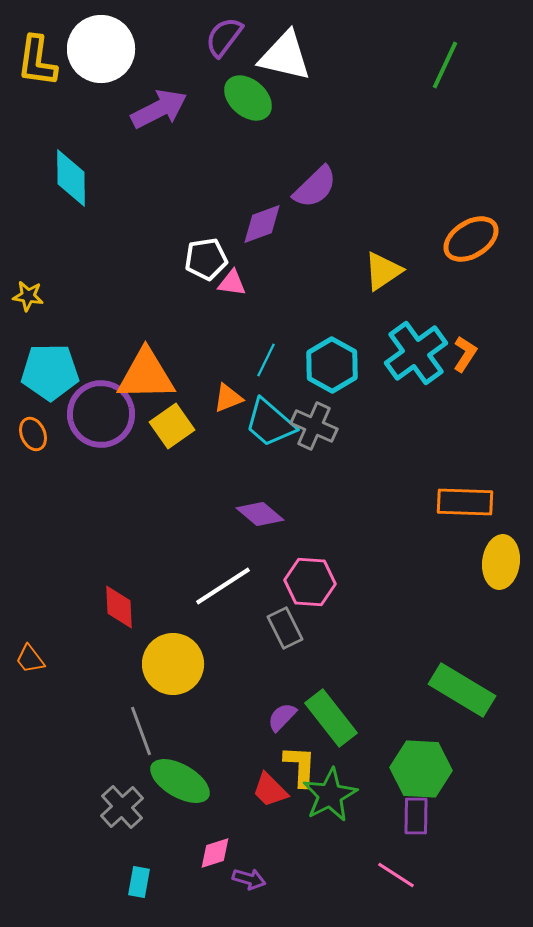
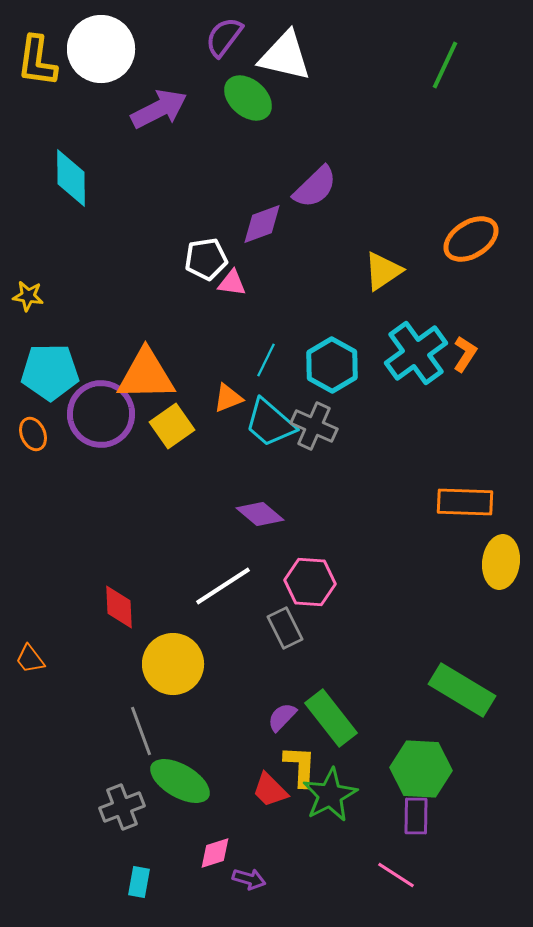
gray cross at (122, 807): rotated 21 degrees clockwise
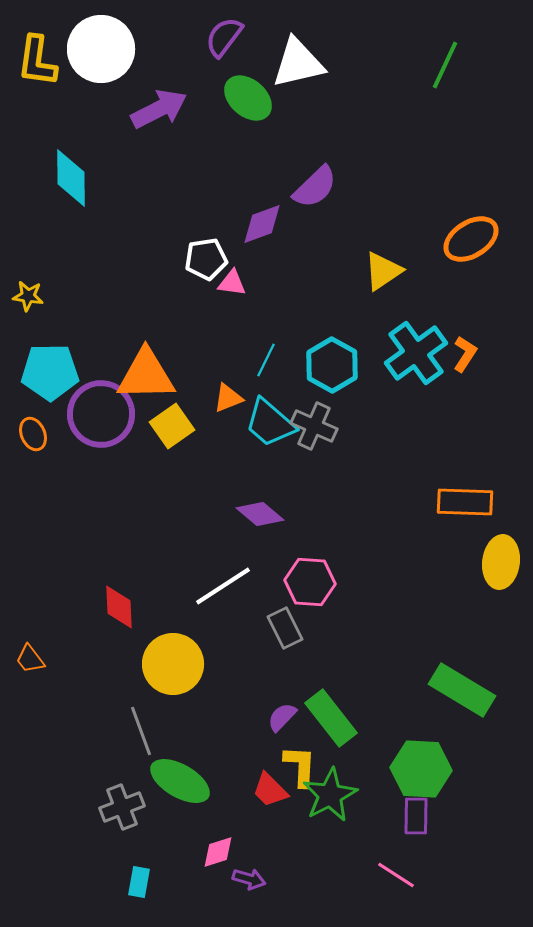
white triangle at (285, 56): moved 13 px right, 7 px down; rotated 26 degrees counterclockwise
pink diamond at (215, 853): moved 3 px right, 1 px up
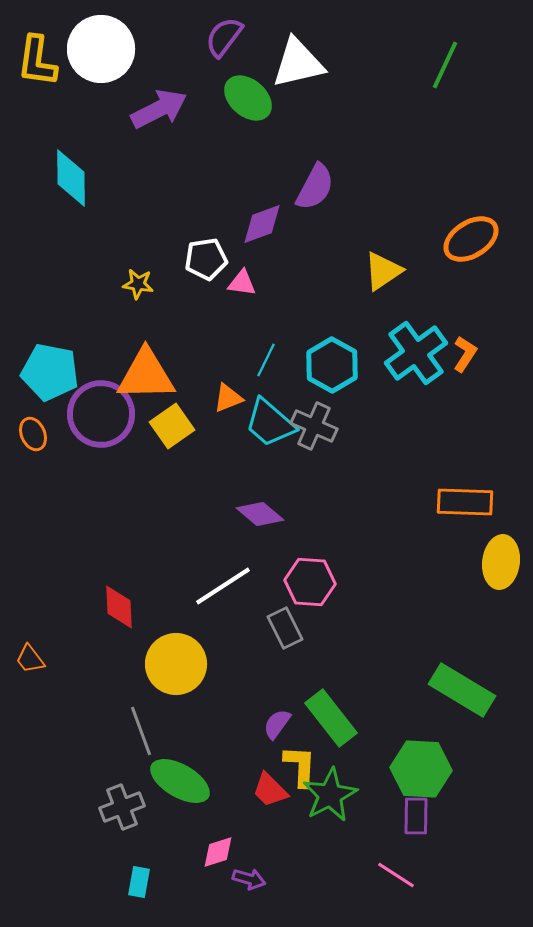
purple semicircle at (315, 187): rotated 18 degrees counterclockwise
pink triangle at (232, 283): moved 10 px right
yellow star at (28, 296): moved 110 px right, 12 px up
cyan pentagon at (50, 372): rotated 12 degrees clockwise
yellow circle at (173, 664): moved 3 px right
purple semicircle at (282, 717): moved 5 px left, 7 px down; rotated 8 degrees counterclockwise
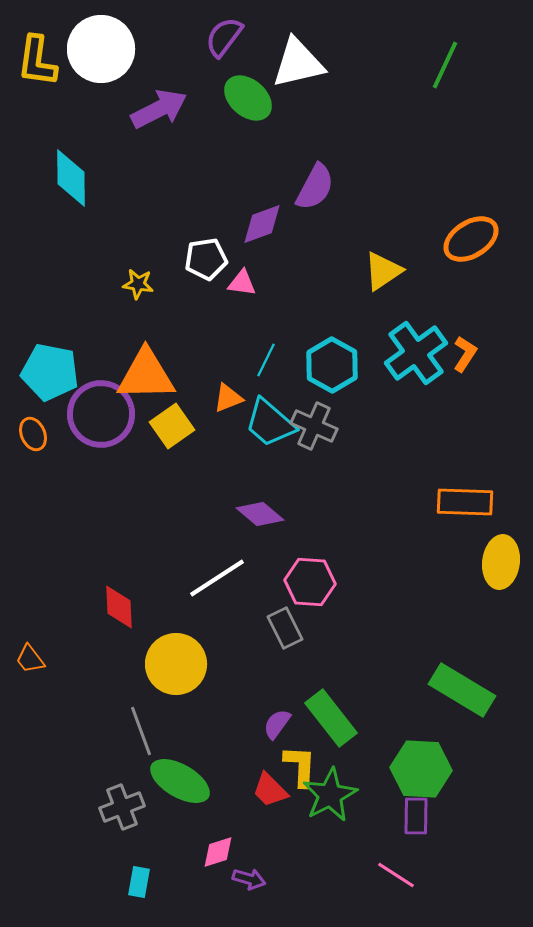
white line at (223, 586): moved 6 px left, 8 px up
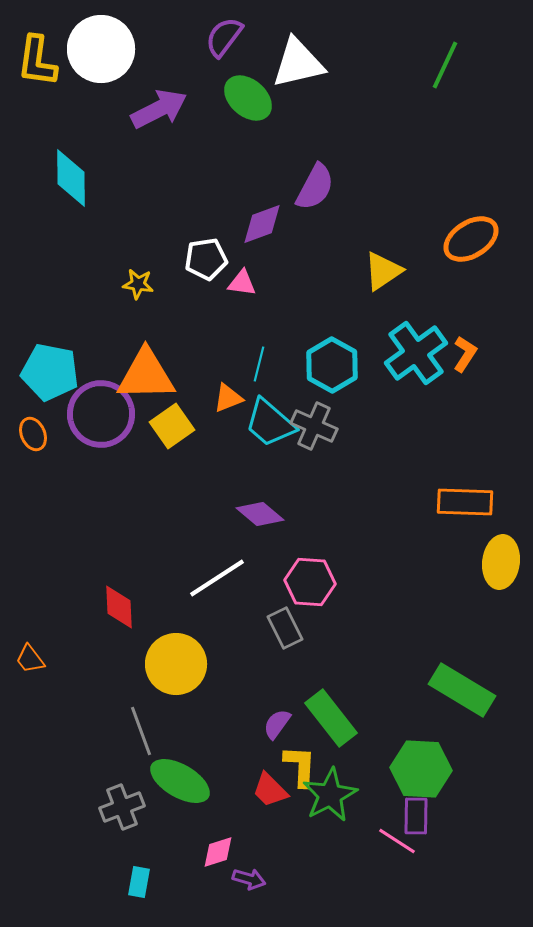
cyan line at (266, 360): moved 7 px left, 4 px down; rotated 12 degrees counterclockwise
pink line at (396, 875): moved 1 px right, 34 px up
